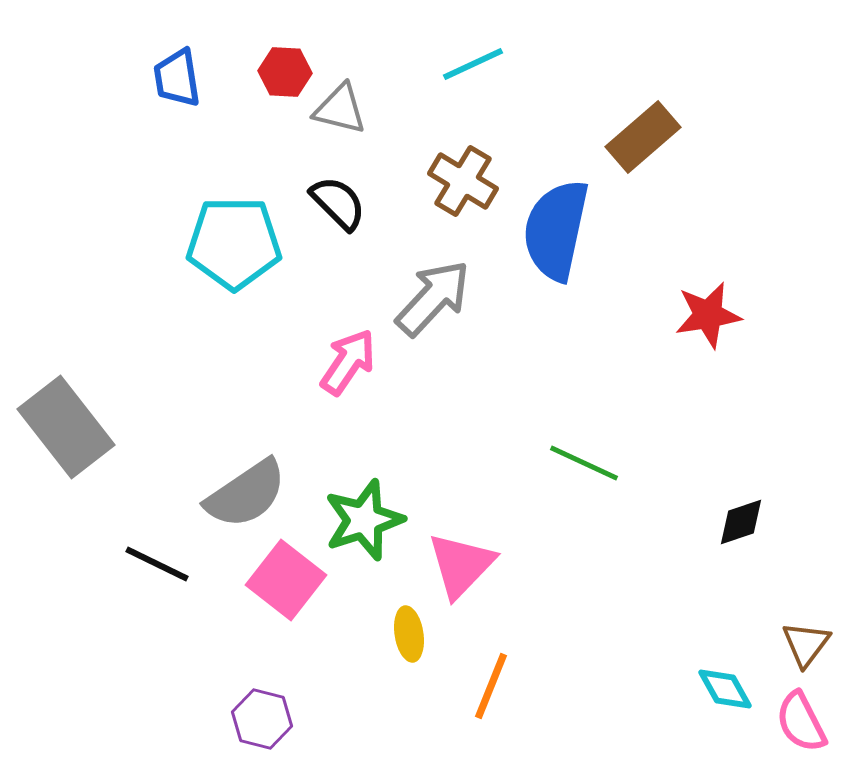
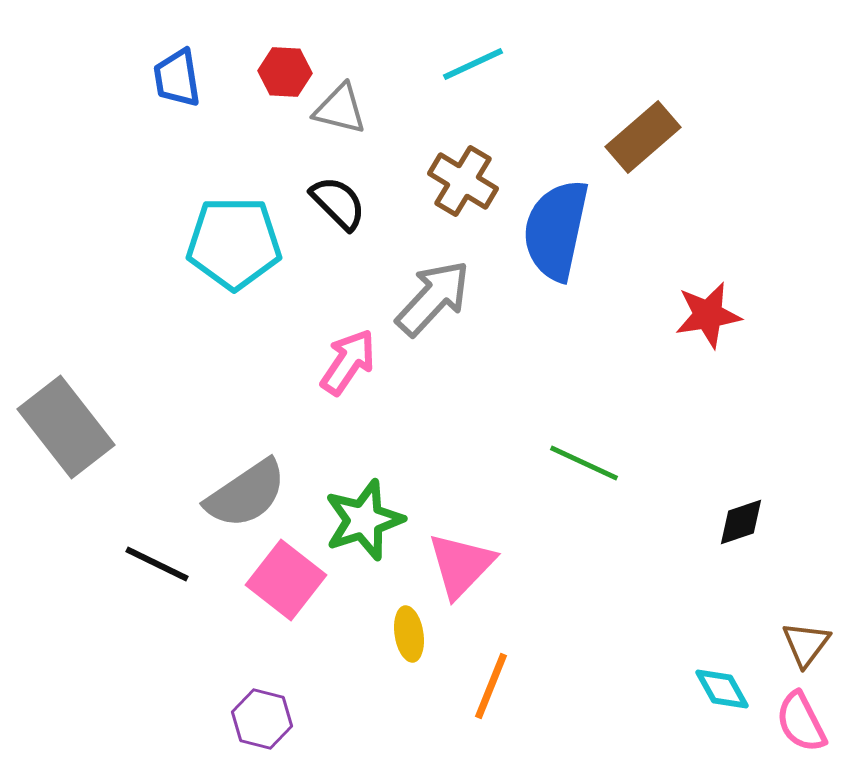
cyan diamond: moved 3 px left
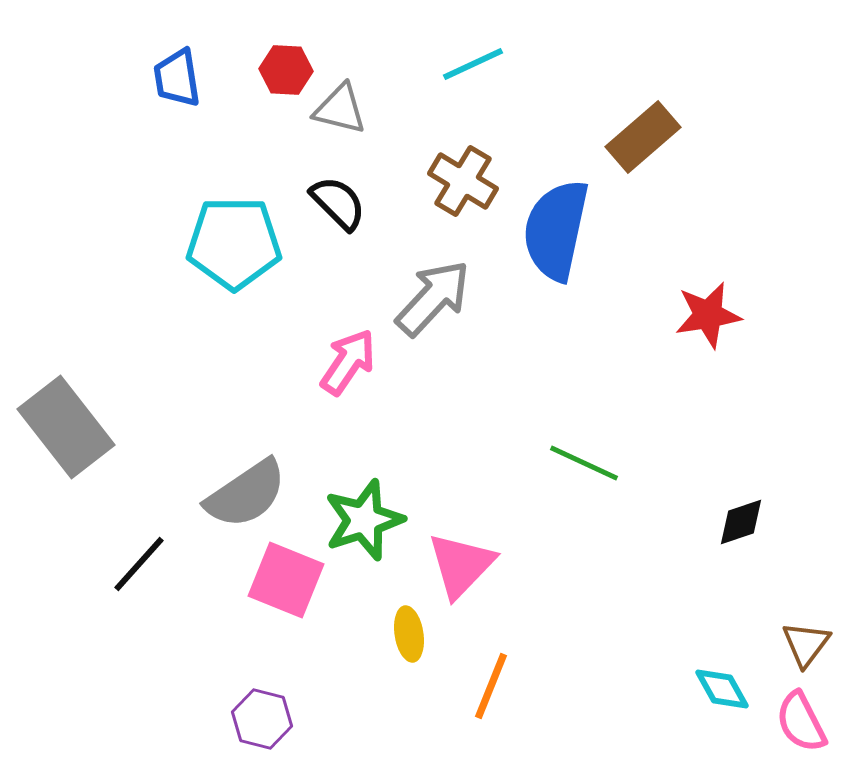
red hexagon: moved 1 px right, 2 px up
black line: moved 18 px left; rotated 74 degrees counterclockwise
pink square: rotated 16 degrees counterclockwise
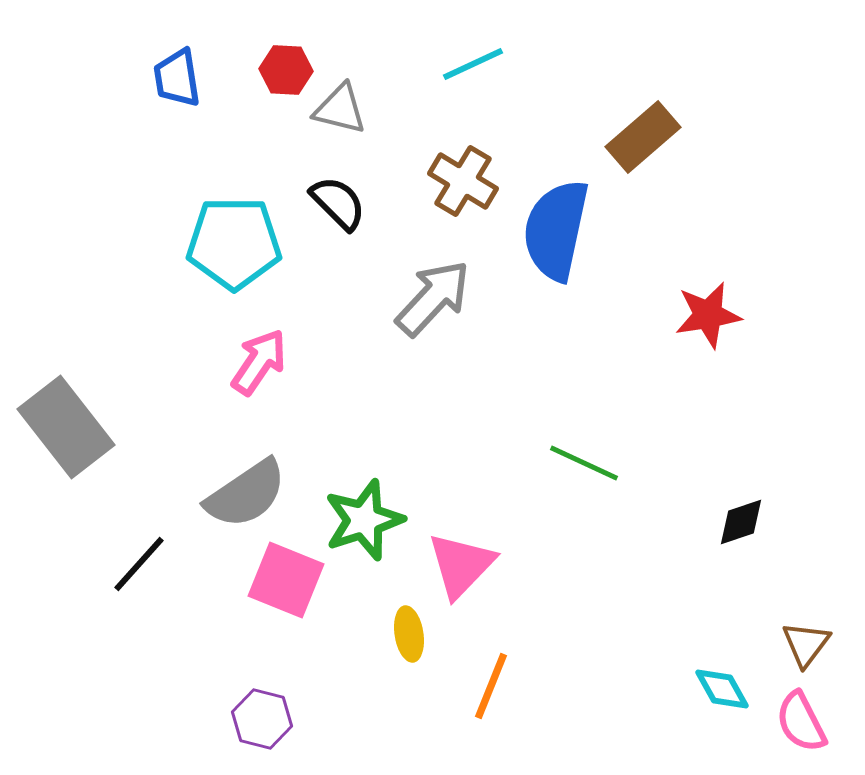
pink arrow: moved 89 px left
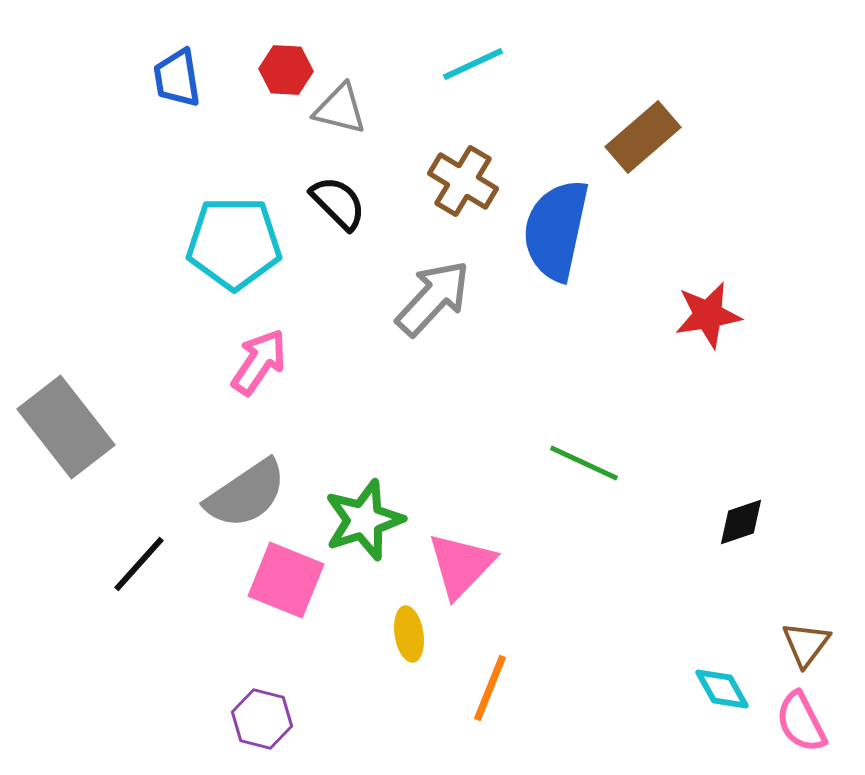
orange line: moved 1 px left, 2 px down
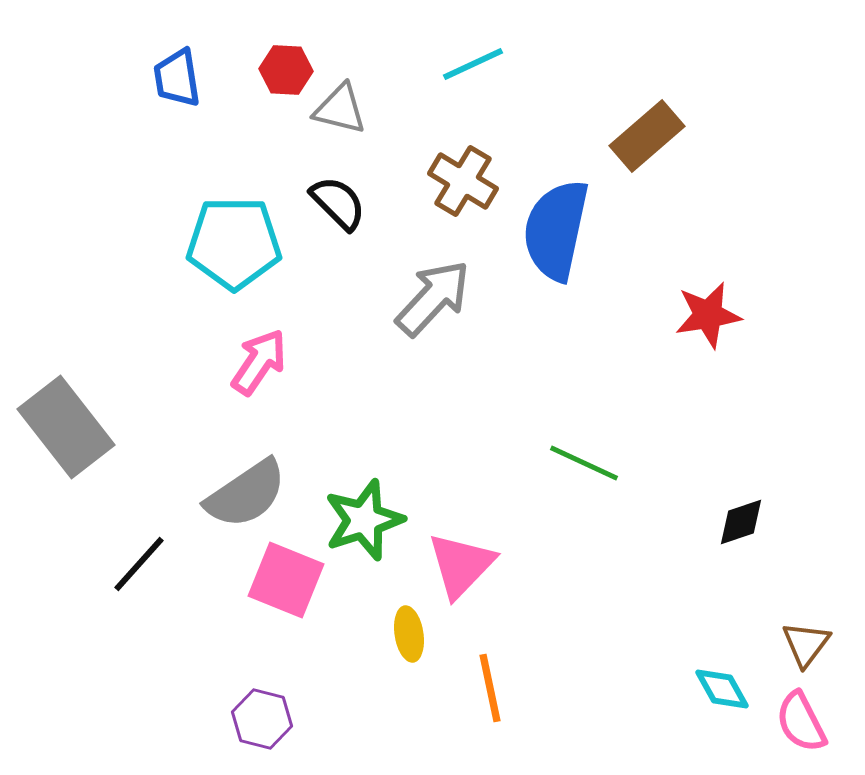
brown rectangle: moved 4 px right, 1 px up
orange line: rotated 34 degrees counterclockwise
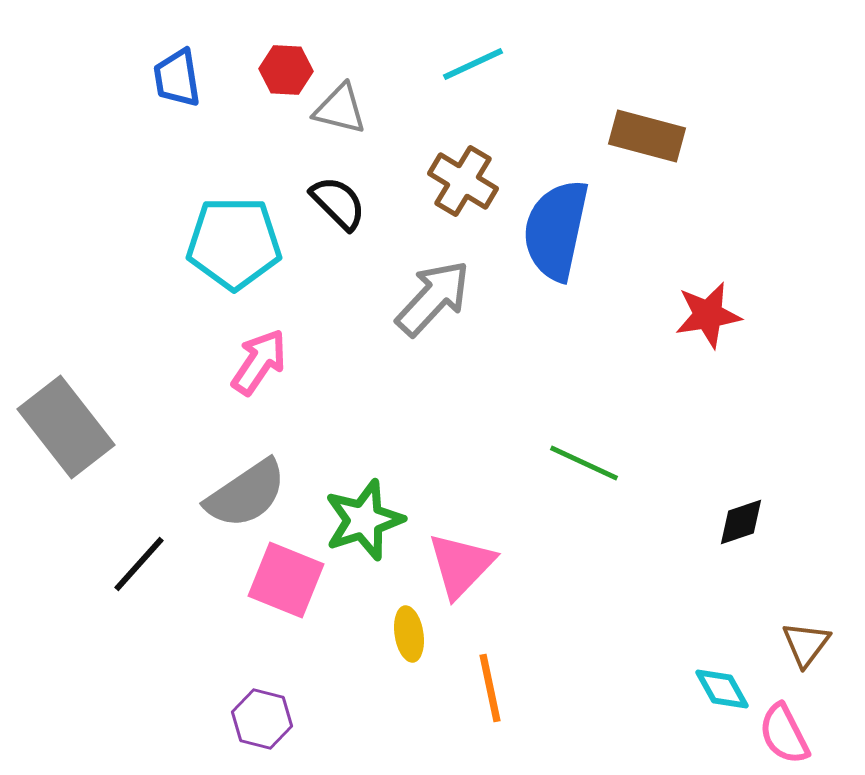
brown rectangle: rotated 56 degrees clockwise
pink semicircle: moved 17 px left, 12 px down
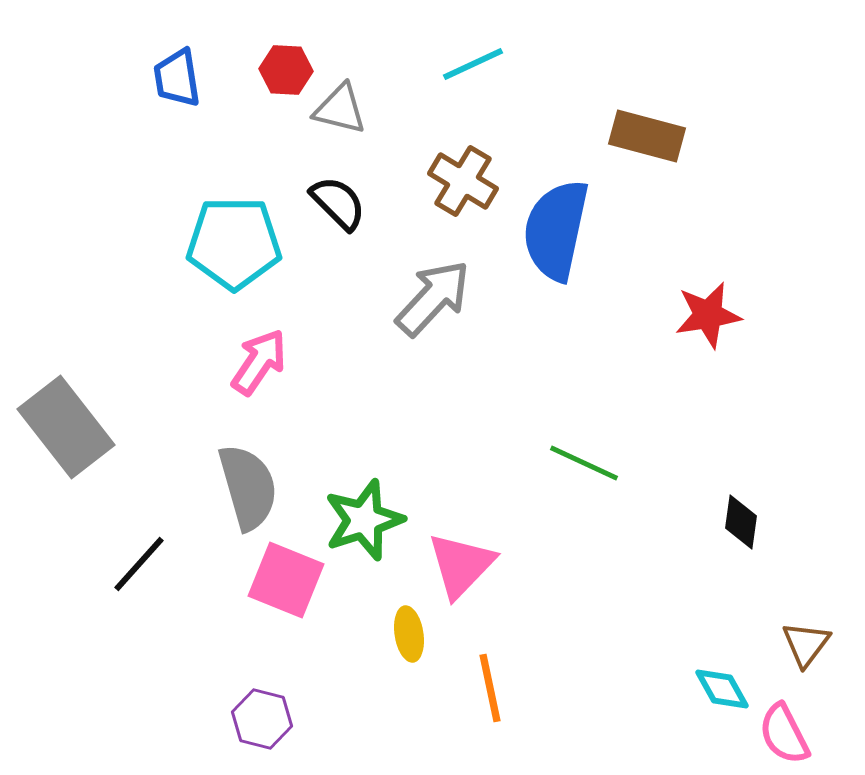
gray semicircle: moved 2 px right, 7 px up; rotated 72 degrees counterclockwise
black diamond: rotated 64 degrees counterclockwise
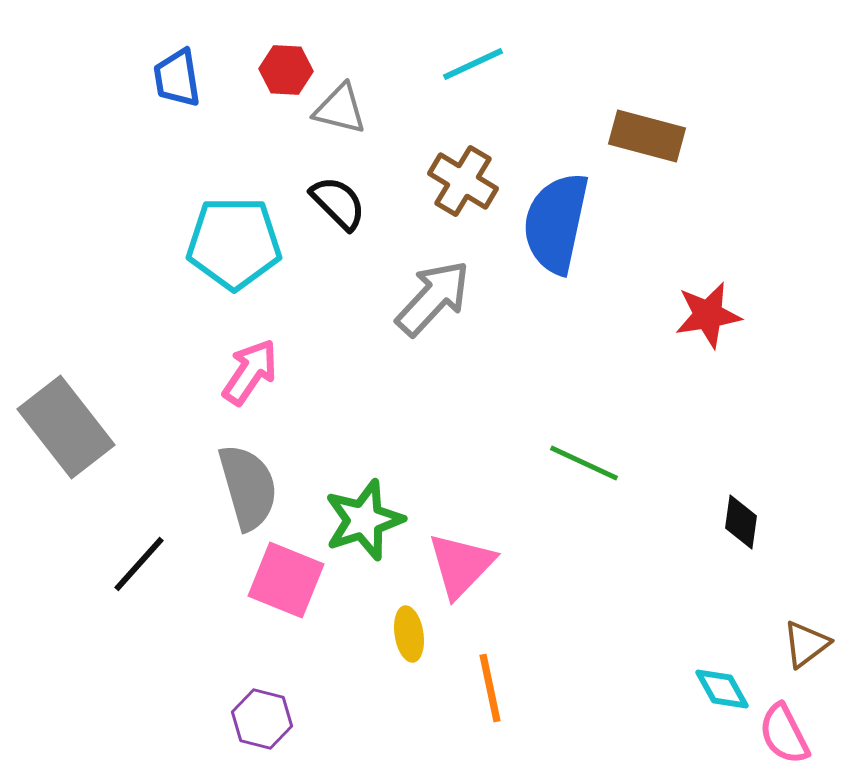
blue semicircle: moved 7 px up
pink arrow: moved 9 px left, 10 px down
brown triangle: rotated 16 degrees clockwise
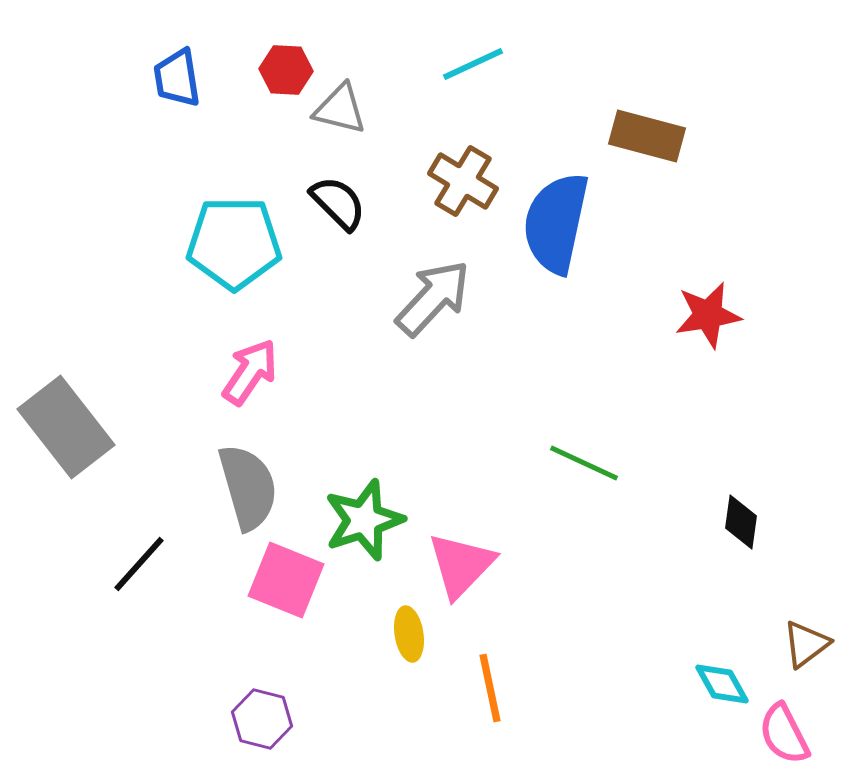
cyan diamond: moved 5 px up
